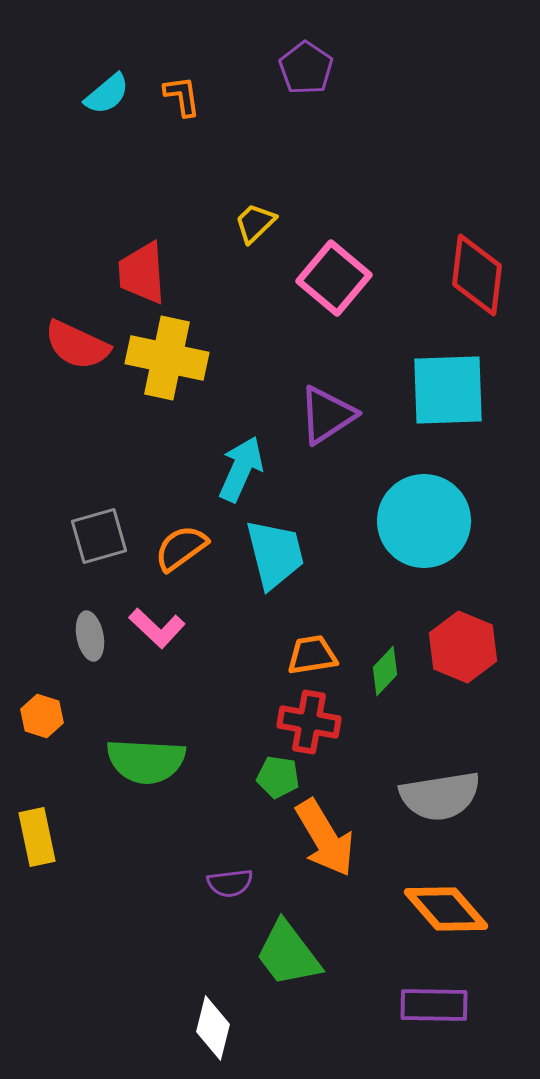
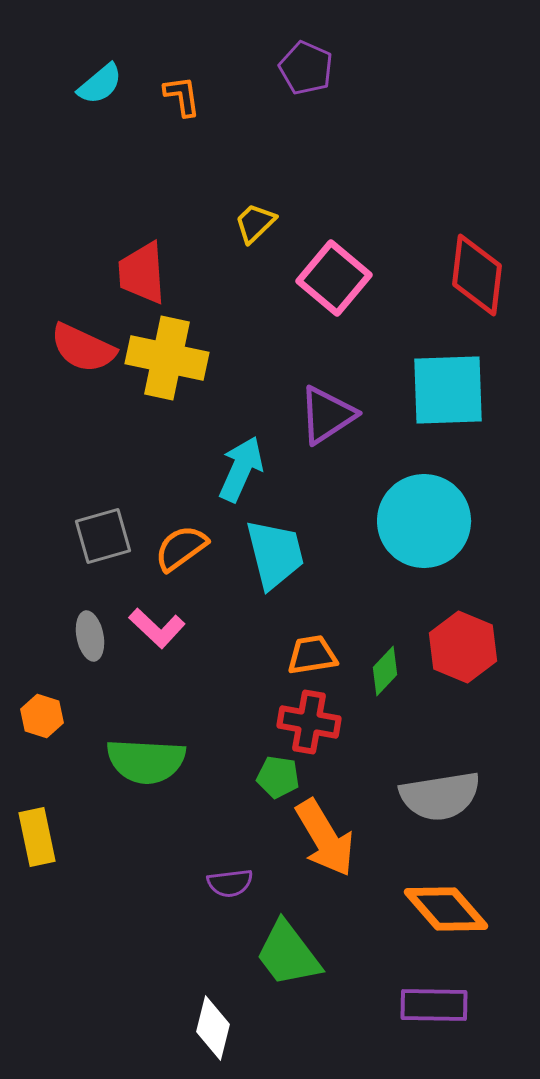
purple pentagon: rotated 10 degrees counterclockwise
cyan semicircle: moved 7 px left, 10 px up
red semicircle: moved 6 px right, 3 px down
gray square: moved 4 px right
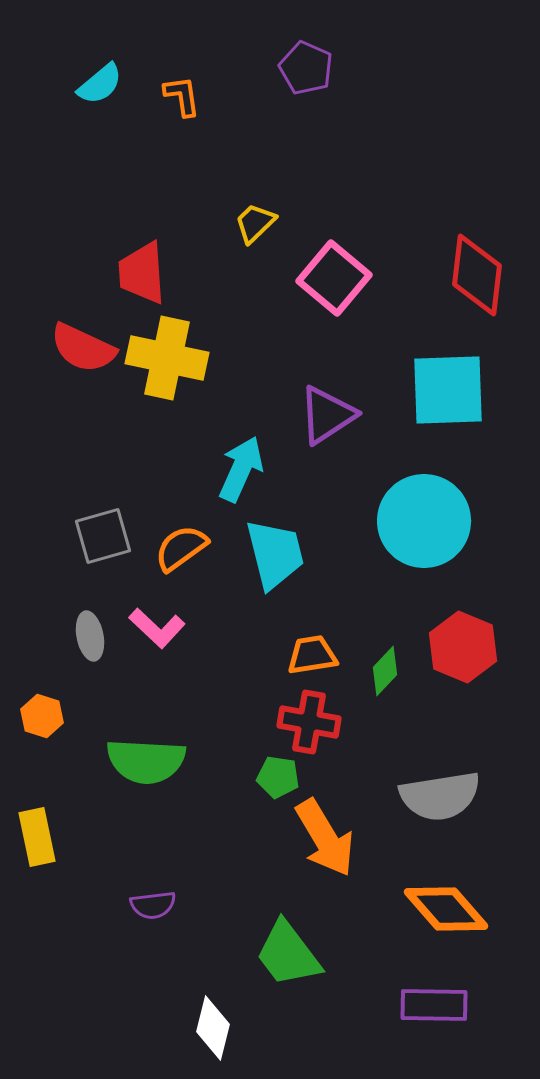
purple semicircle: moved 77 px left, 22 px down
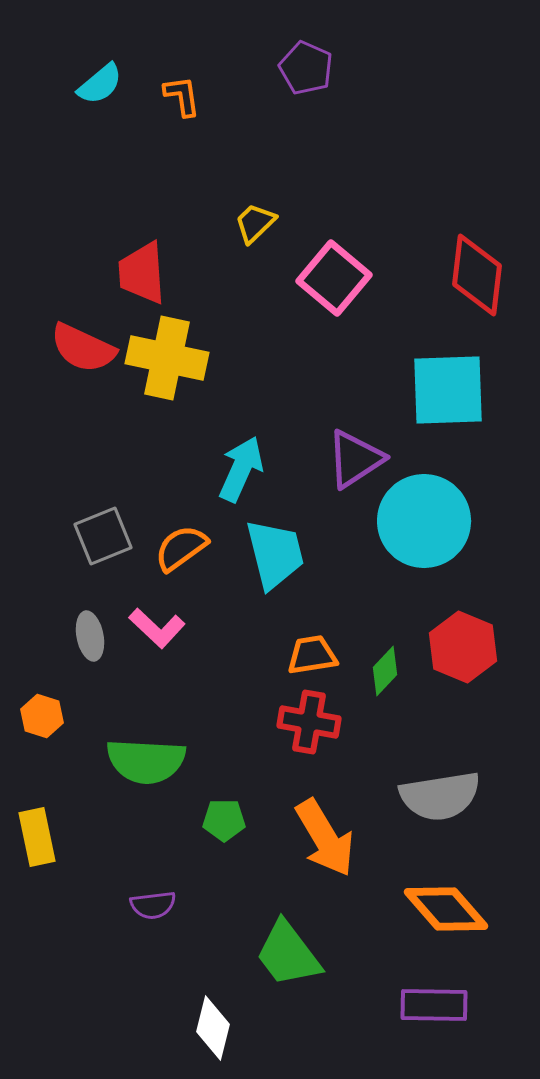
purple triangle: moved 28 px right, 44 px down
gray square: rotated 6 degrees counterclockwise
green pentagon: moved 54 px left, 43 px down; rotated 9 degrees counterclockwise
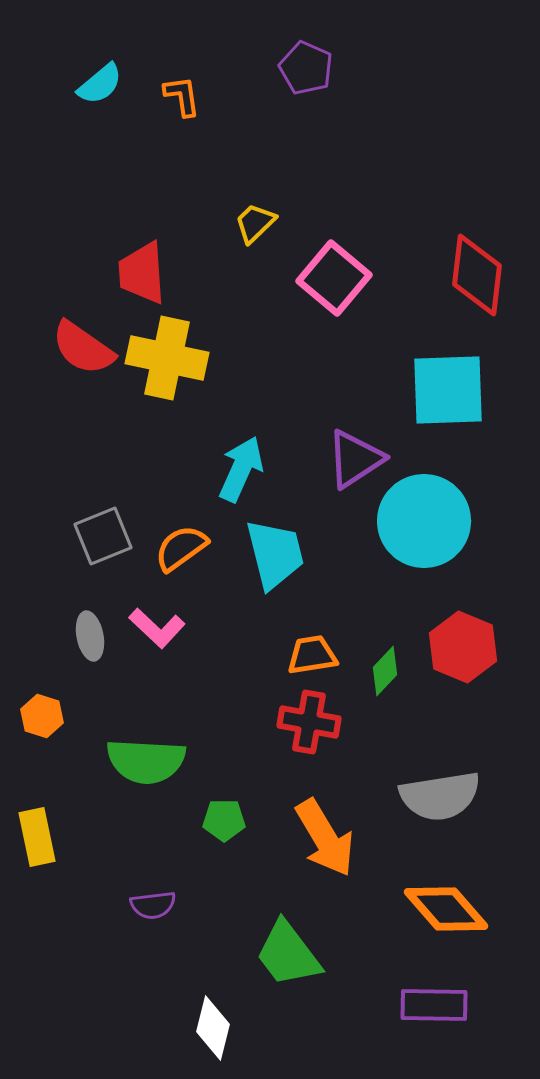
red semicircle: rotated 10 degrees clockwise
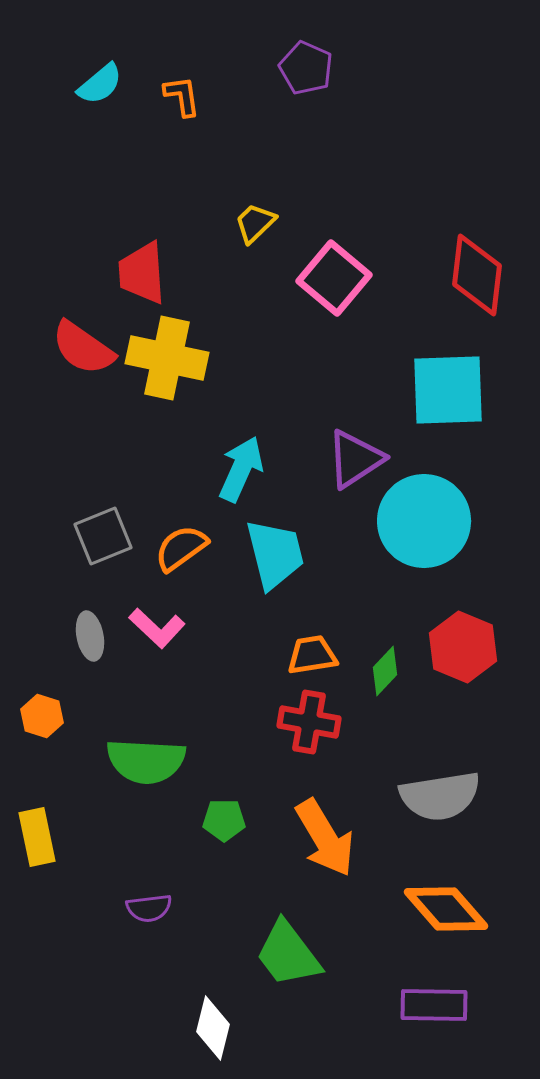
purple semicircle: moved 4 px left, 3 px down
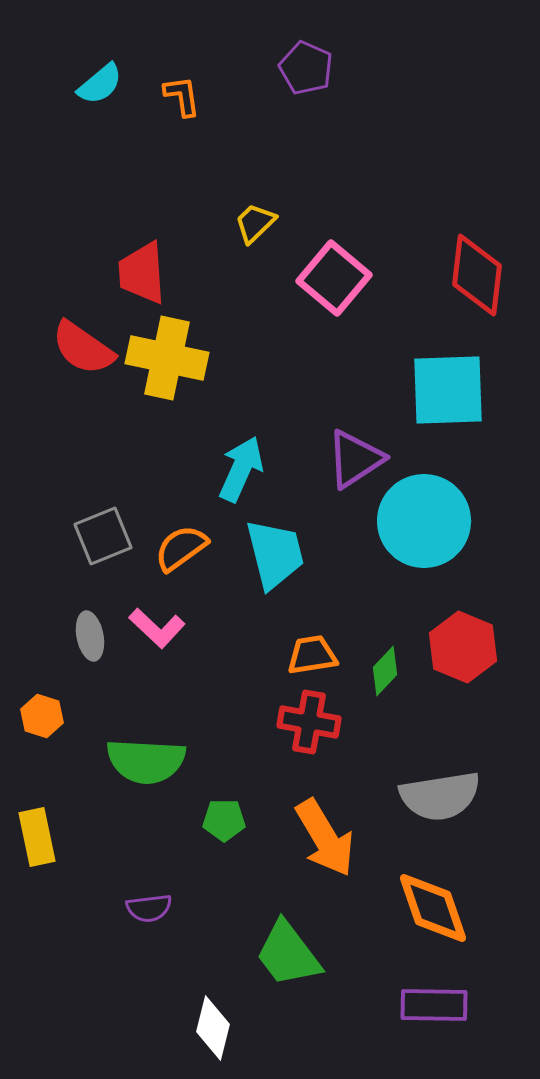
orange diamond: moved 13 px left, 1 px up; rotated 22 degrees clockwise
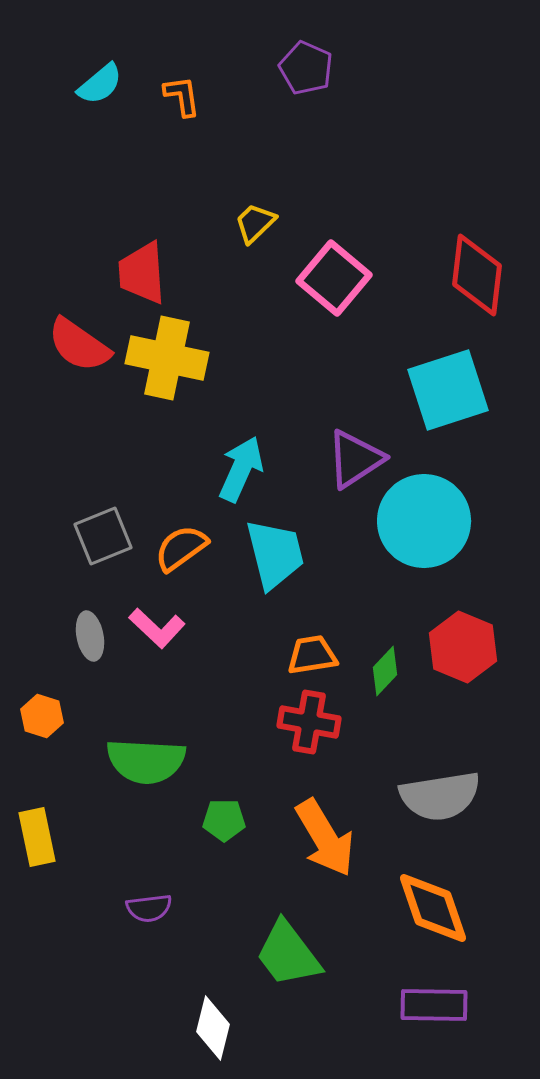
red semicircle: moved 4 px left, 3 px up
cyan square: rotated 16 degrees counterclockwise
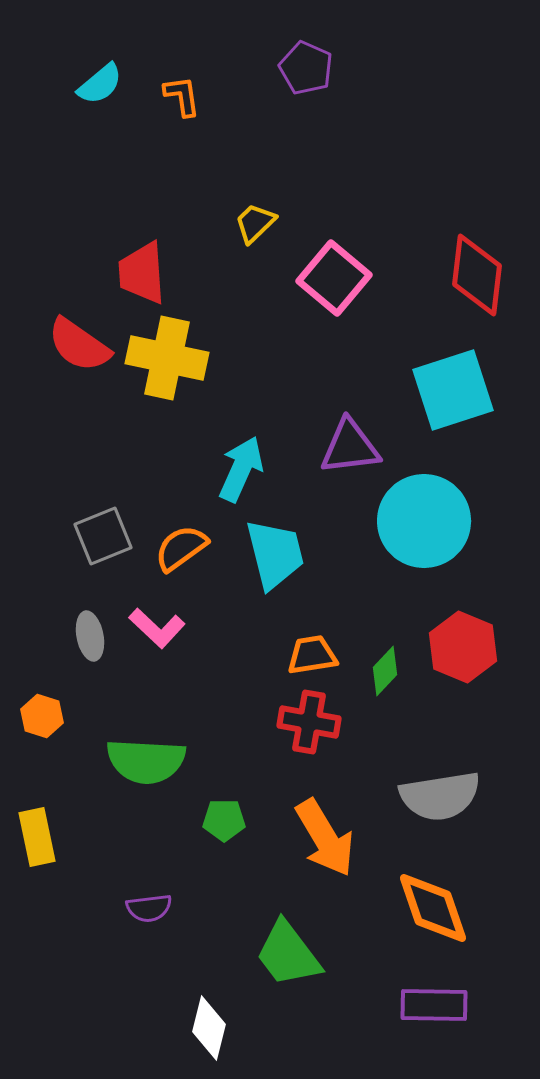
cyan square: moved 5 px right
purple triangle: moved 5 px left, 12 px up; rotated 26 degrees clockwise
white diamond: moved 4 px left
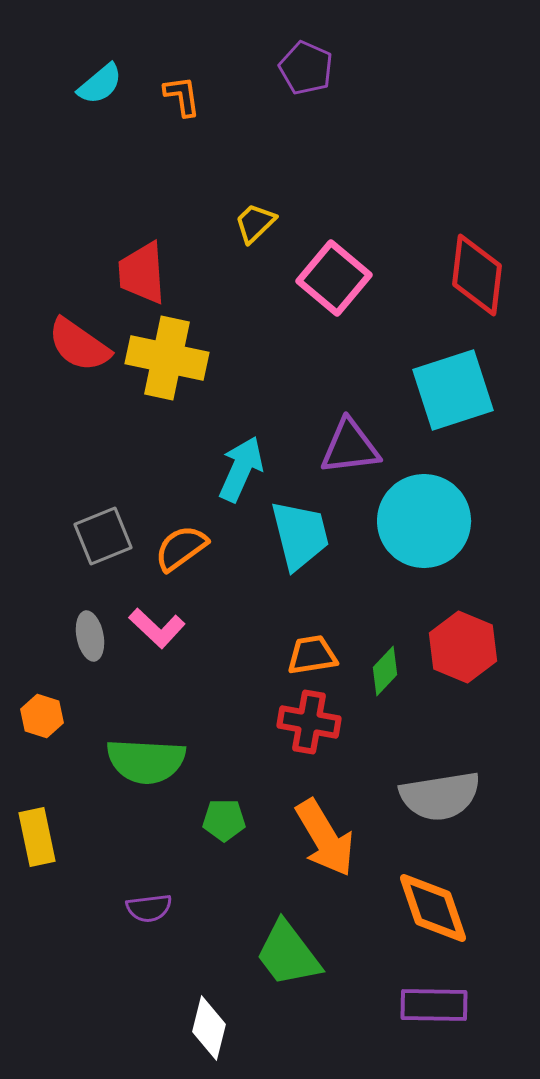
cyan trapezoid: moved 25 px right, 19 px up
